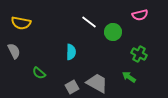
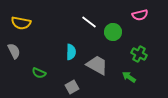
green semicircle: rotated 16 degrees counterclockwise
gray trapezoid: moved 18 px up
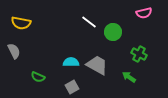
pink semicircle: moved 4 px right, 2 px up
cyan semicircle: moved 10 px down; rotated 91 degrees counterclockwise
green semicircle: moved 1 px left, 4 px down
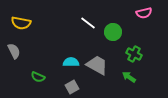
white line: moved 1 px left, 1 px down
green cross: moved 5 px left
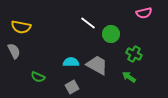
yellow semicircle: moved 4 px down
green circle: moved 2 px left, 2 px down
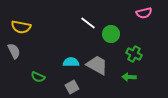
green arrow: rotated 32 degrees counterclockwise
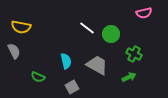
white line: moved 1 px left, 5 px down
cyan semicircle: moved 5 px left, 1 px up; rotated 77 degrees clockwise
green arrow: rotated 152 degrees clockwise
